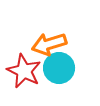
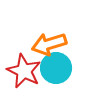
cyan circle: moved 3 px left
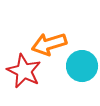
cyan circle: moved 26 px right, 2 px up
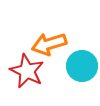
red star: moved 3 px right
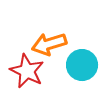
cyan circle: moved 1 px up
